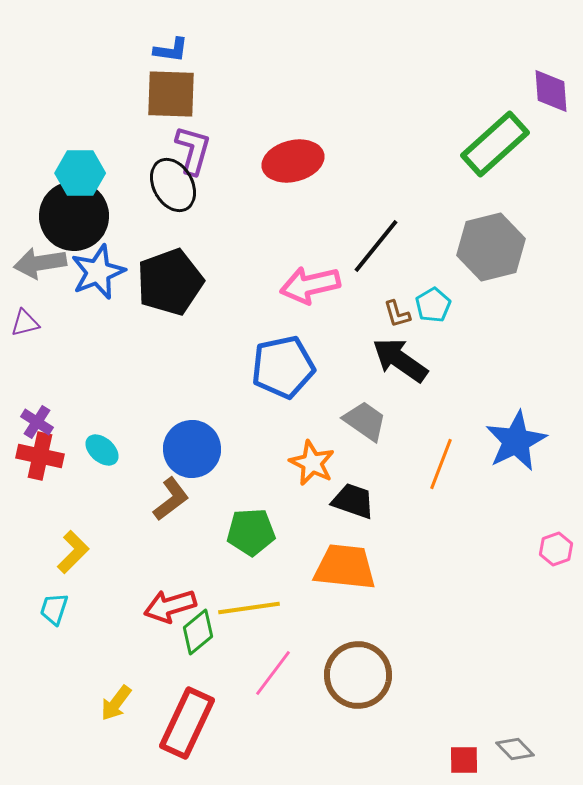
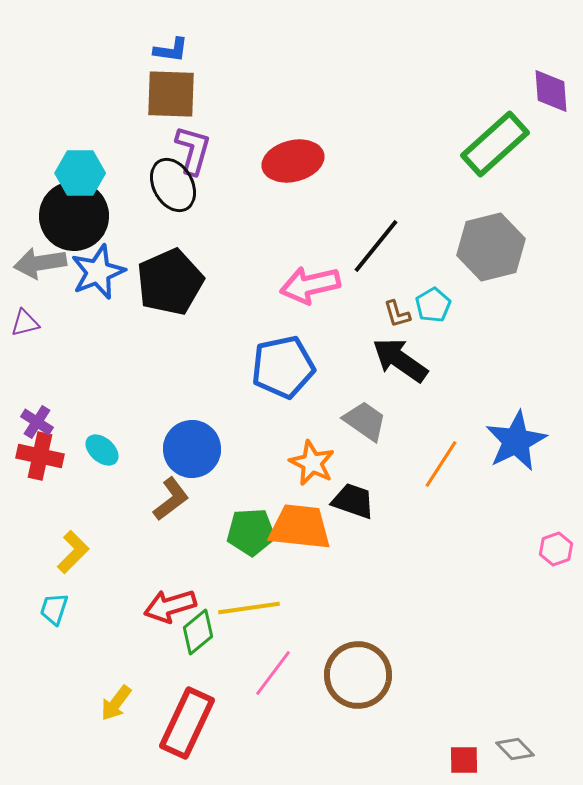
black pentagon at (170, 282): rotated 4 degrees counterclockwise
orange line at (441, 464): rotated 12 degrees clockwise
orange trapezoid at (345, 567): moved 45 px left, 40 px up
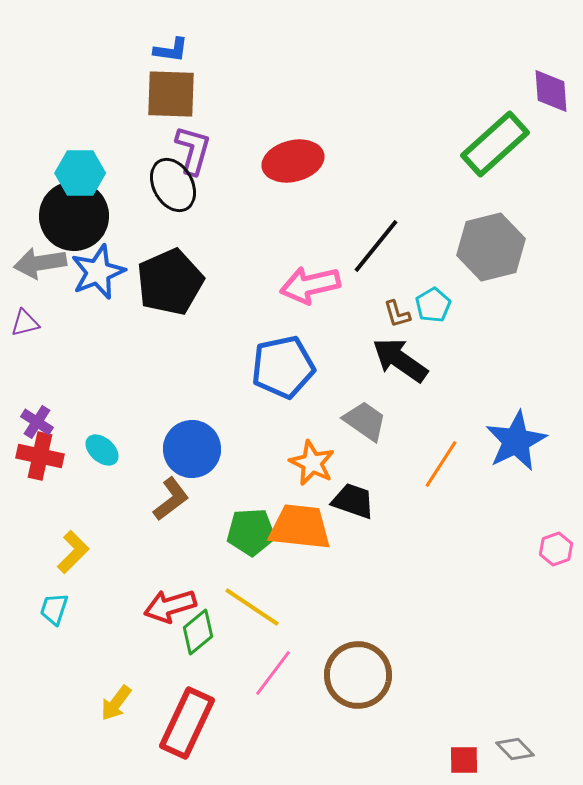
yellow line at (249, 608): moved 3 px right, 1 px up; rotated 42 degrees clockwise
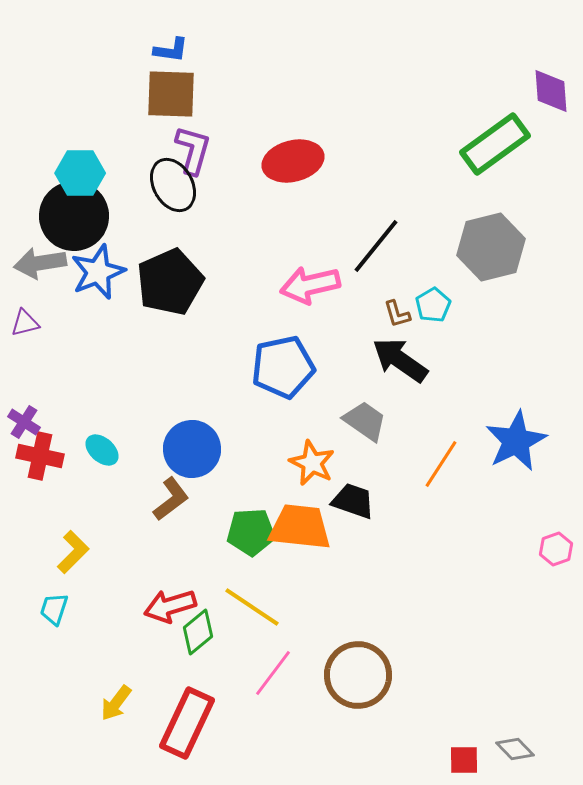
green rectangle at (495, 144): rotated 6 degrees clockwise
purple cross at (37, 422): moved 13 px left
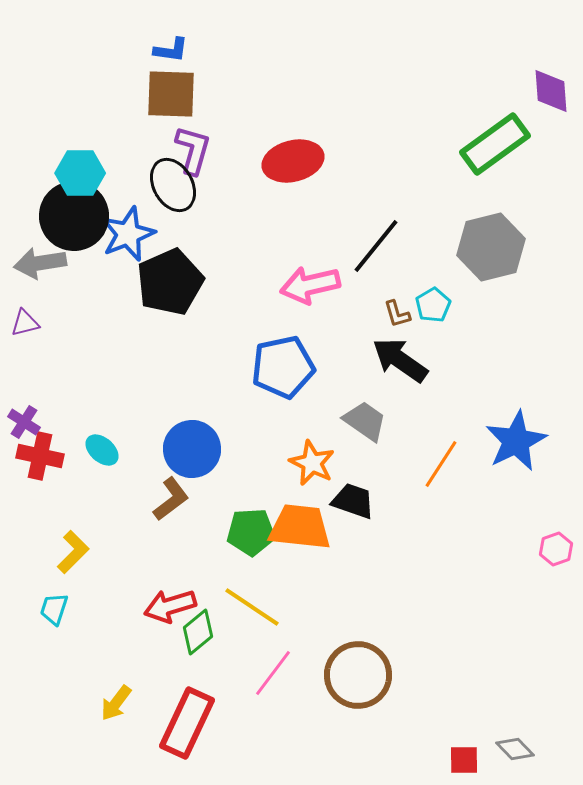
blue star at (98, 272): moved 30 px right, 38 px up
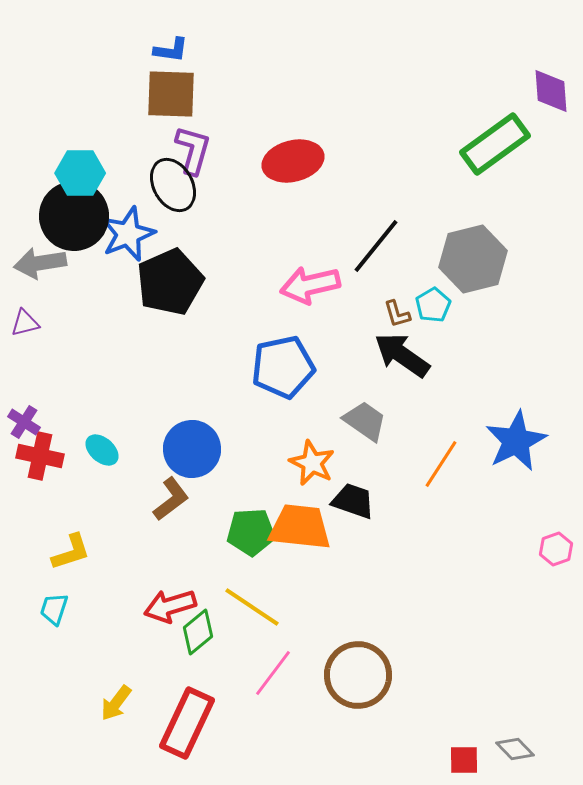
gray hexagon at (491, 247): moved 18 px left, 12 px down
black arrow at (400, 360): moved 2 px right, 5 px up
yellow L-shape at (73, 552): moved 2 px left; rotated 27 degrees clockwise
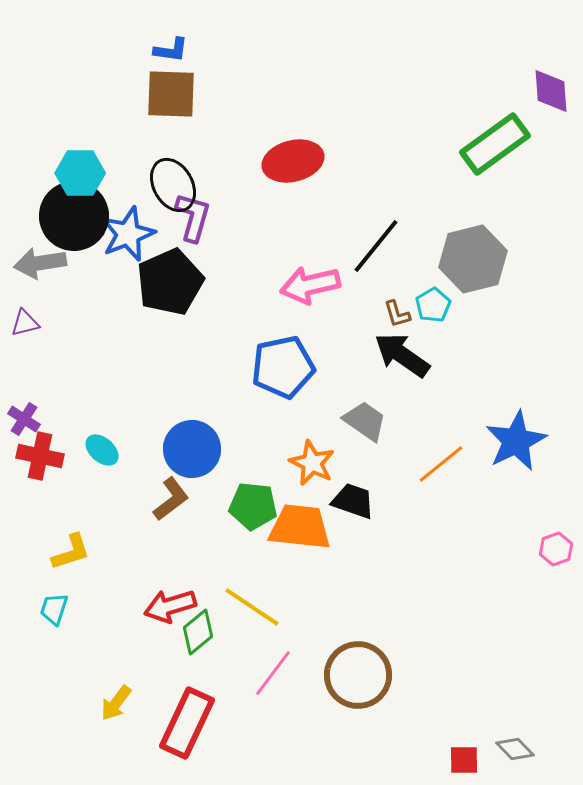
purple L-shape at (193, 150): moved 67 px down
purple cross at (24, 422): moved 3 px up
orange line at (441, 464): rotated 18 degrees clockwise
green pentagon at (251, 532): moved 2 px right, 26 px up; rotated 9 degrees clockwise
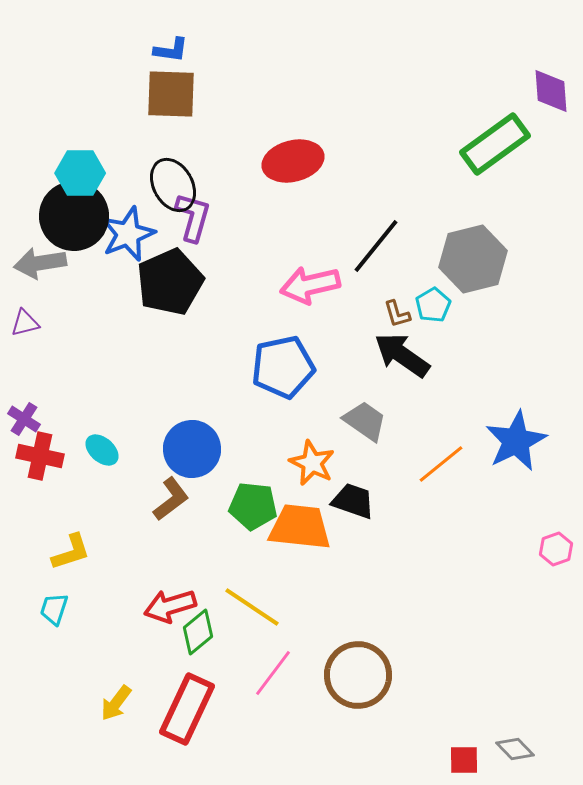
red rectangle at (187, 723): moved 14 px up
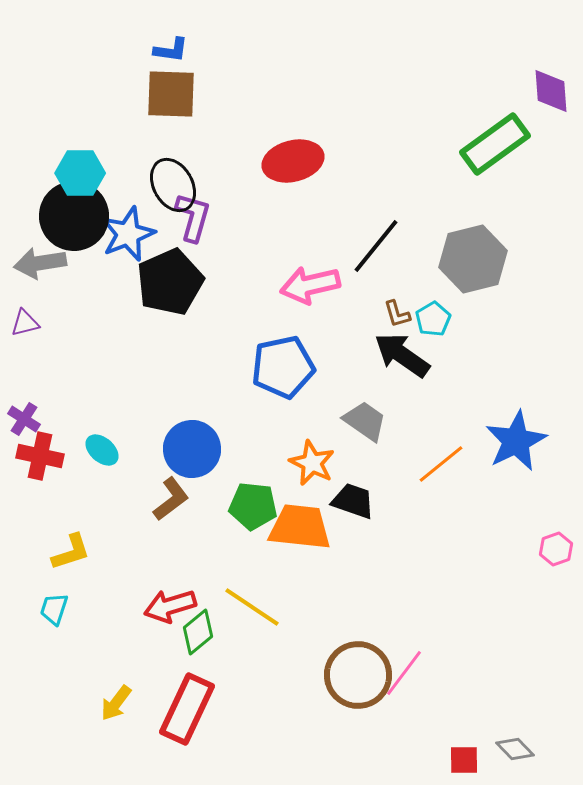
cyan pentagon at (433, 305): moved 14 px down
pink line at (273, 673): moved 131 px right
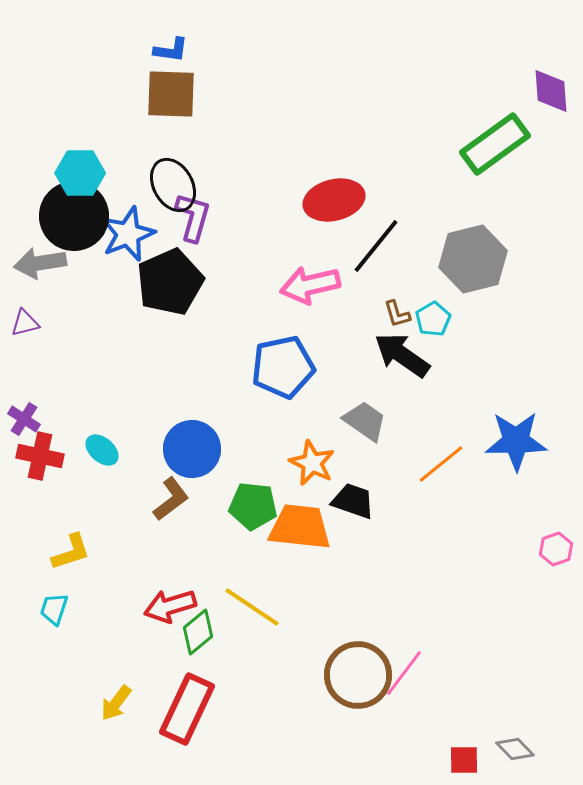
red ellipse at (293, 161): moved 41 px right, 39 px down
blue star at (516, 441): rotated 26 degrees clockwise
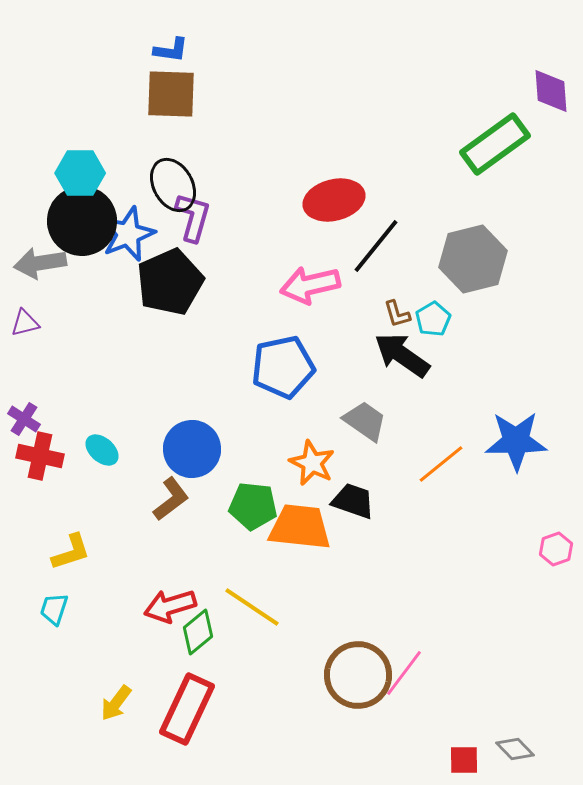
black circle at (74, 216): moved 8 px right, 5 px down
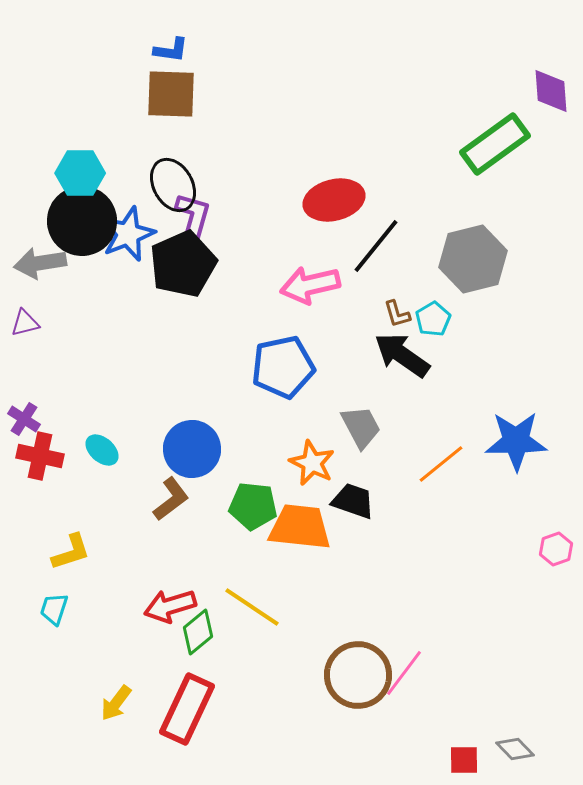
black pentagon at (170, 282): moved 13 px right, 18 px up
gray trapezoid at (365, 421): moved 4 px left, 6 px down; rotated 27 degrees clockwise
